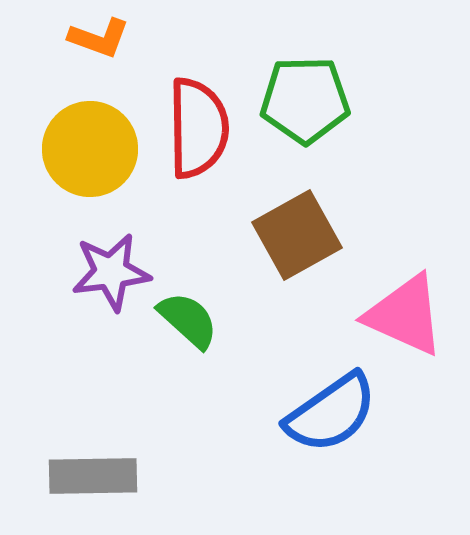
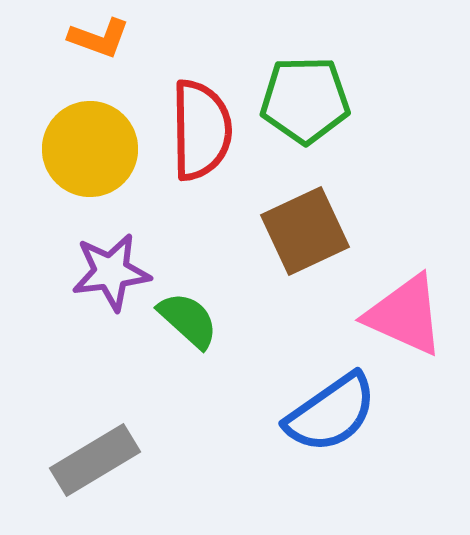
red semicircle: moved 3 px right, 2 px down
brown square: moved 8 px right, 4 px up; rotated 4 degrees clockwise
gray rectangle: moved 2 px right, 16 px up; rotated 30 degrees counterclockwise
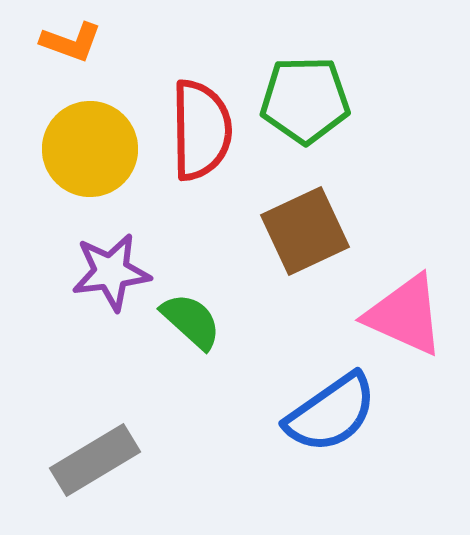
orange L-shape: moved 28 px left, 4 px down
green semicircle: moved 3 px right, 1 px down
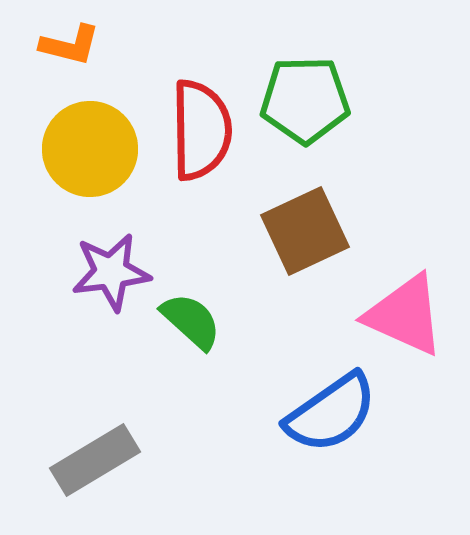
orange L-shape: moved 1 px left, 3 px down; rotated 6 degrees counterclockwise
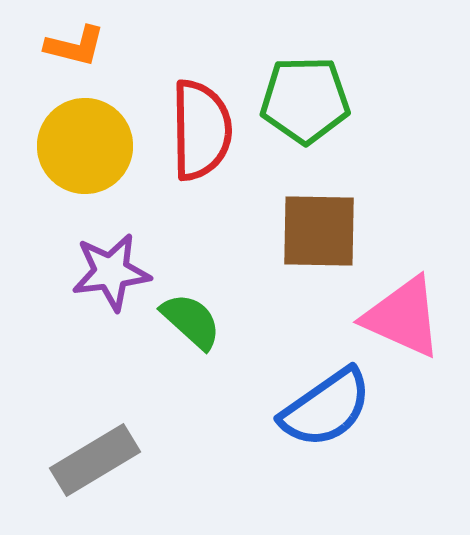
orange L-shape: moved 5 px right, 1 px down
yellow circle: moved 5 px left, 3 px up
brown square: moved 14 px right; rotated 26 degrees clockwise
pink triangle: moved 2 px left, 2 px down
blue semicircle: moved 5 px left, 5 px up
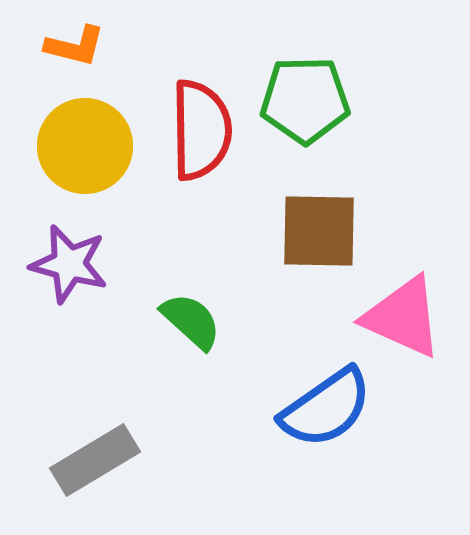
purple star: moved 42 px left, 8 px up; rotated 22 degrees clockwise
